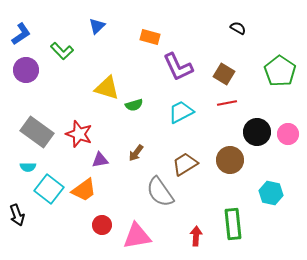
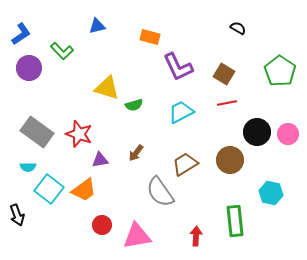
blue triangle: rotated 30 degrees clockwise
purple circle: moved 3 px right, 2 px up
green rectangle: moved 2 px right, 3 px up
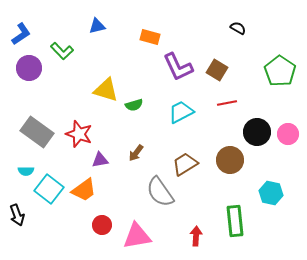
brown square: moved 7 px left, 4 px up
yellow triangle: moved 1 px left, 2 px down
cyan semicircle: moved 2 px left, 4 px down
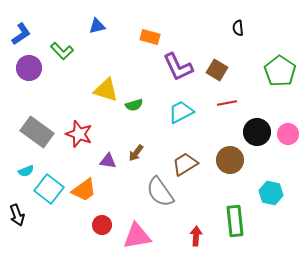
black semicircle: rotated 126 degrees counterclockwise
purple triangle: moved 8 px right, 1 px down; rotated 18 degrees clockwise
cyan semicircle: rotated 21 degrees counterclockwise
